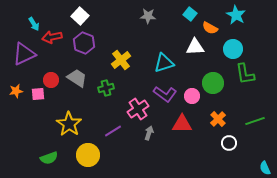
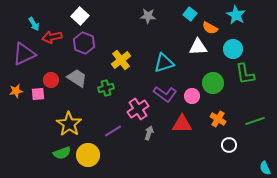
white triangle: moved 3 px right
orange cross: rotated 14 degrees counterclockwise
white circle: moved 2 px down
green semicircle: moved 13 px right, 5 px up
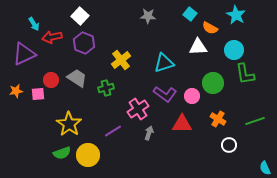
cyan circle: moved 1 px right, 1 px down
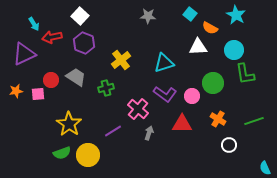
gray trapezoid: moved 1 px left, 1 px up
pink cross: rotated 15 degrees counterclockwise
green line: moved 1 px left
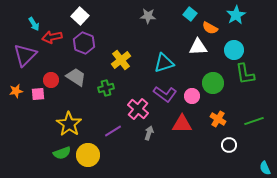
cyan star: rotated 12 degrees clockwise
purple triangle: moved 1 px right, 1 px down; rotated 20 degrees counterclockwise
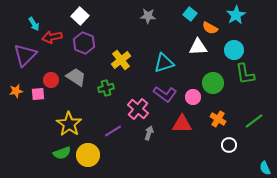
pink circle: moved 1 px right, 1 px down
green line: rotated 18 degrees counterclockwise
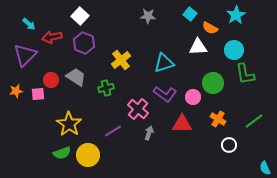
cyan arrow: moved 5 px left; rotated 16 degrees counterclockwise
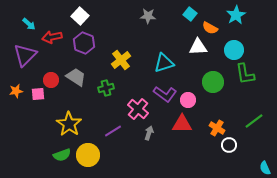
green circle: moved 1 px up
pink circle: moved 5 px left, 3 px down
orange cross: moved 1 px left, 9 px down
green semicircle: moved 2 px down
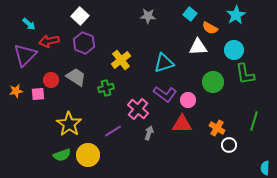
red arrow: moved 3 px left, 4 px down
green line: rotated 36 degrees counterclockwise
cyan semicircle: rotated 24 degrees clockwise
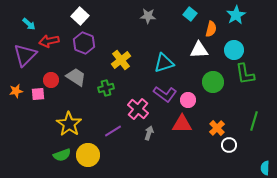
orange semicircle: moved 1 px right, 1 px down; rotated 105 degrees counterclockwise
white triangle: moved 1 px right, 3 px down
orange cross: rotated 14 degrees clockwise
